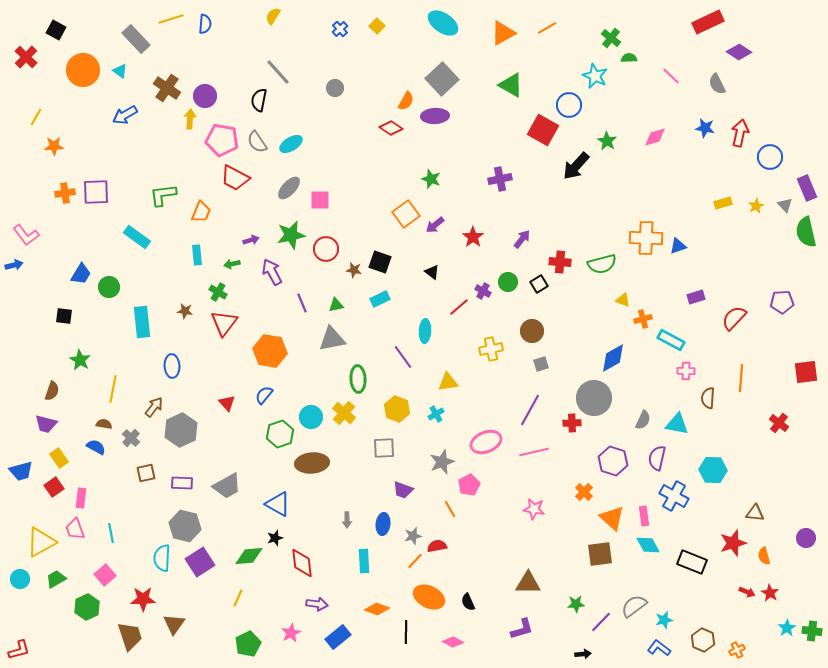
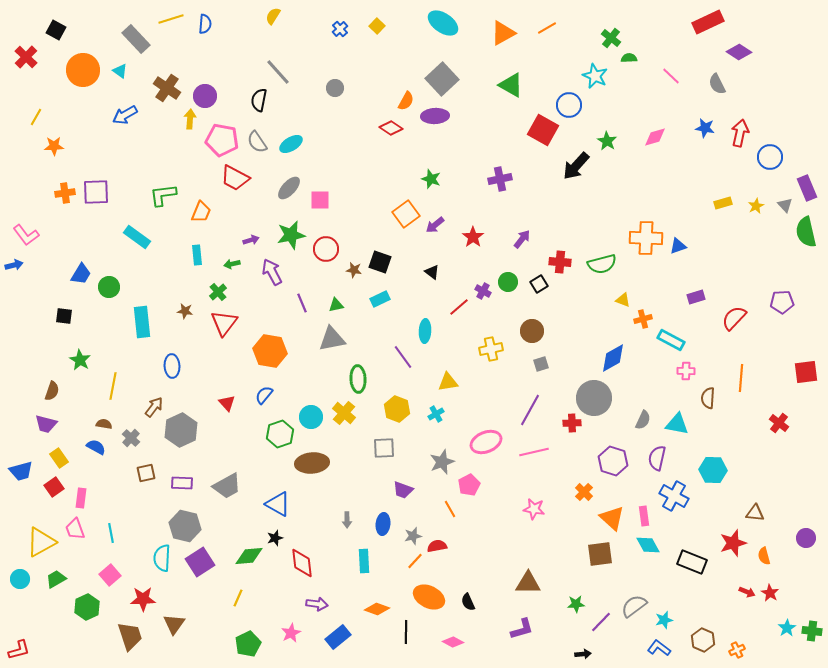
green cross at (218, 292): rotated 18 degrees clockwise
yellow line at (113, 389): moved 3 px up
pink square at (105, 575): moved 5 px right
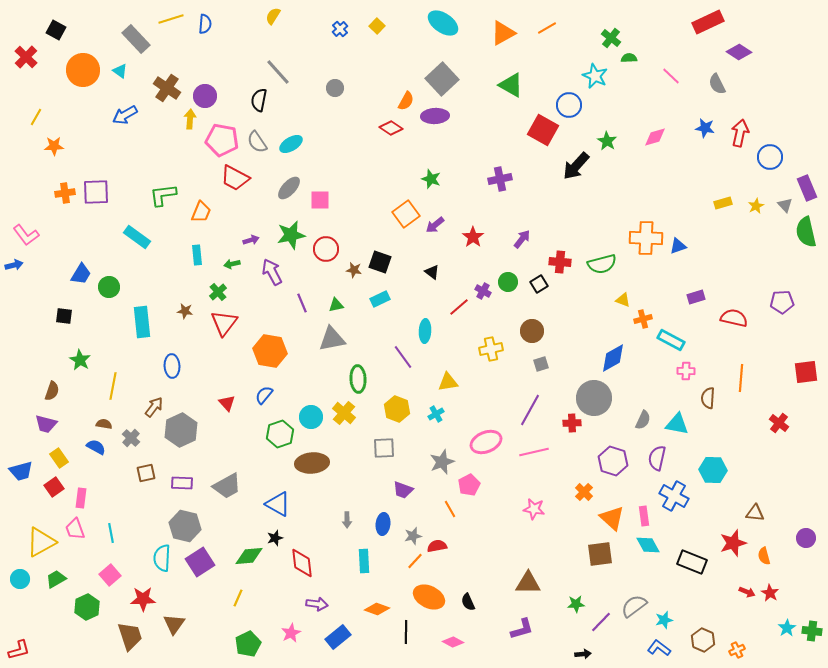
red semicircle at (734, 318): rotated 60 degrees clockwise
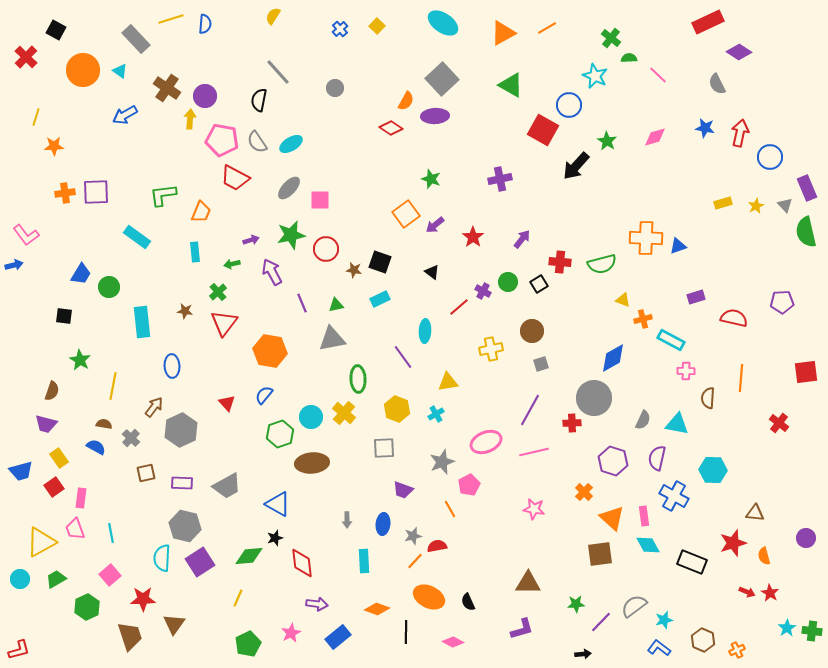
pink line at (671, 76): moved 13 px left, 1 px up
yellow line at (36, 117): rotated 12 degrees counterclockwise
cyan rectangle at (197, 255): moved 2 px left, 3 px up
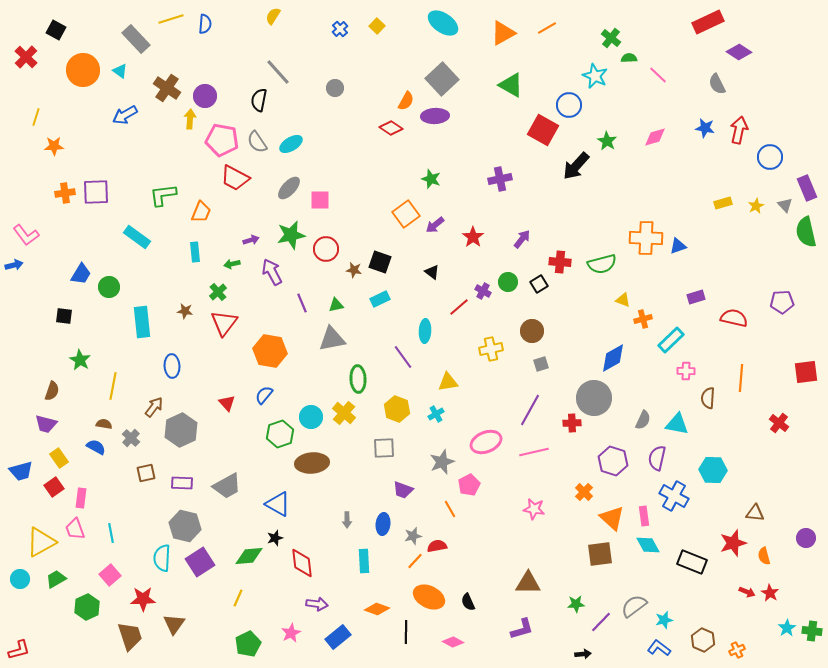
red arrow at (740, 133): moved 1 px left, 3 px up
cyan rectangle at (671, 340): rotated 72 degrees counterclockwise
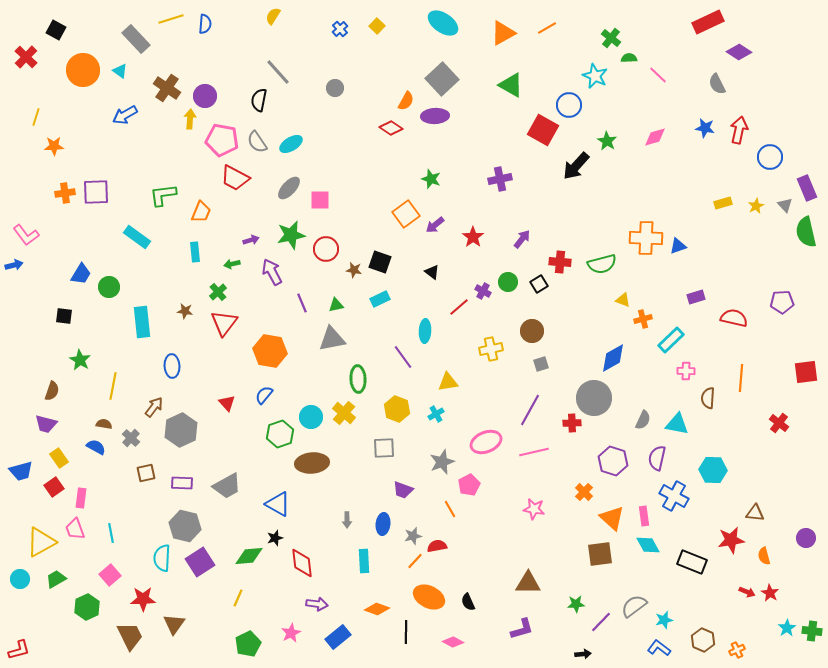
red star at (733, 543): moved 2 px left, 3 px up; rotated 8 degrees clockwise
brown trapezoid at (130, 636): rotated 8 degrees counterclockwise
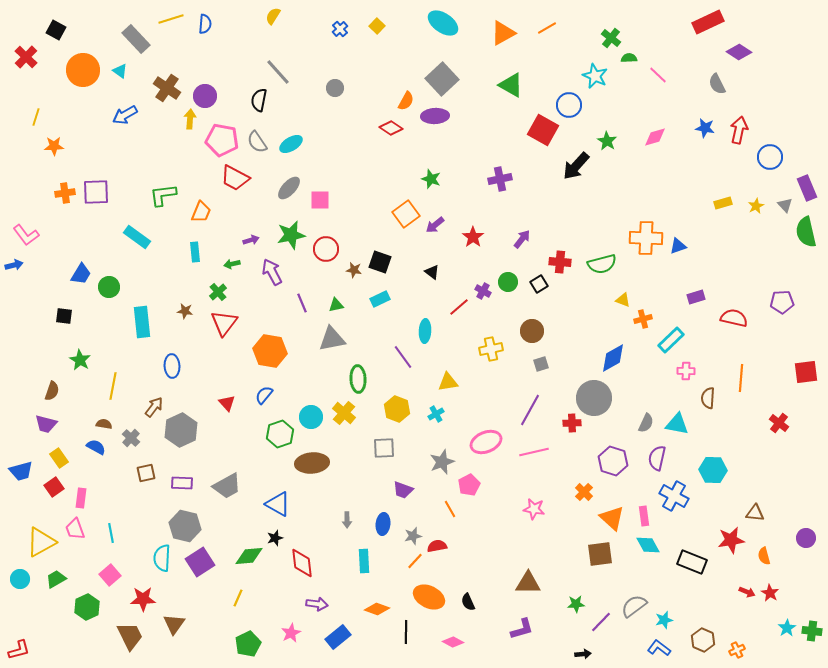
gray semicircle at (643, 420): moved 3 px right, 3 px down
